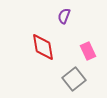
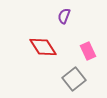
red diamond: rotated 24 degrees counterclockwise
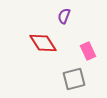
red diamond: moved 4 px up
gray square: rotated 25 degrees clockwise
